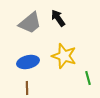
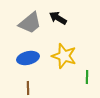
black arrow: rotated 24 degrees counterclockwise
blue ellipse: moved 4 px up
green line: moved 1 px left, 1 px up; rotated 16 degrees clockwise
brown line: moved 1 px right
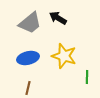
brown line: rotated 16 degrees clockwise
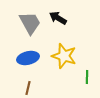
gray trapezoid: rotated 80 degrees counterclockwise
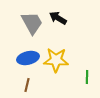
gray trapezoid: moved 2 px right
yellow star: moved 8 px left, 4 px down; rotated 15 degrees counterclockwise
brown line: moved 1 px left, 3 px up
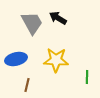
blue ellipse: moved 12 px left, 1 px down
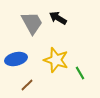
yellow star: rotated 15 degrees clockwise
green line: moved 7 px left, 4 px up; rotated 32 degrees counterclockwise
brown line: rotated 32 degrees clockwise
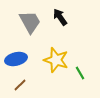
black arrow: moved 2 px right, 1 px up; rotated 24 degrees clockwise
gray trapezoid: moved 2 px left, 1 px up
brown line: moved 7 px left
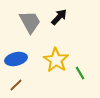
black arrow: moved 1 px left; rotated 78 degrees clockwise
yellow star: rotated 15 degrees clockwise
brown line: moved 4 px left
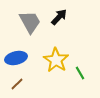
blue ellipse: moved 1 px up
brown line: moved 1 px right, 1 px up
